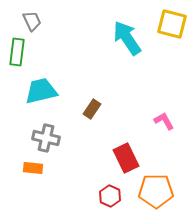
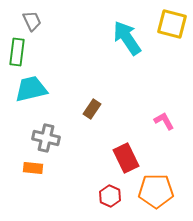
cyan trapezoid: moved 10 px left, 2 px up
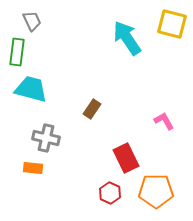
cyan trapezoid: rotated 28 degrees clockwise
red hexagon: moved 3 px up
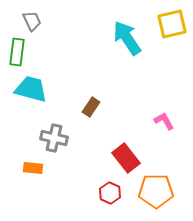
yellow square: rotated 28 degrees counterclockwise
brown rectangle: moved 1 px left, 2 px up
gray cross: moved 8 px right
red rectangle: rotated 12 degrees counterclockwise
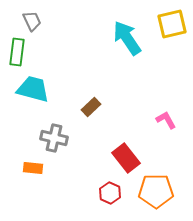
cyan trapezoid: moved 2 px right
brown rectangle: rotated 12 degrees clockwise
pink L-shape: moved 2 px right, 1 px up
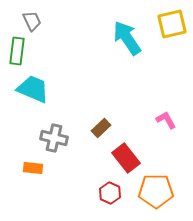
green rectangle: moved 1 px up
cyan trapezoid: rotated 8 degrees clockwise
brown rectangle: moved 10 px right, 21 px down
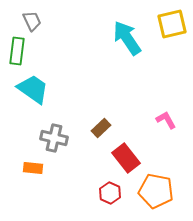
cyan trapezoid: rotated 12 degrees clockwise
orange pentagon: rotated 12 degrees clockwise
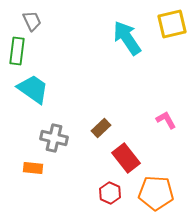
orange pentagon: moved 2 px down; rotated 8 degrees counterclockwise
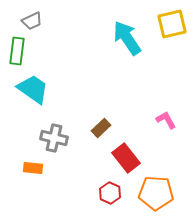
gray trapezoid: rotated 90 degrees clockwise
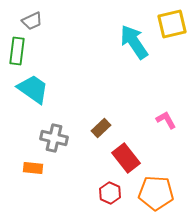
cyan arrow: moved 7 px right, 4 px down
